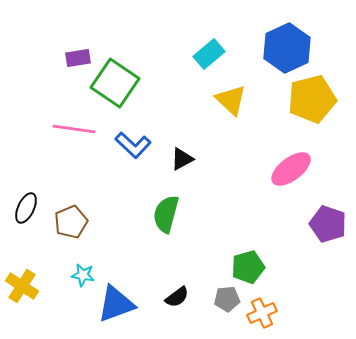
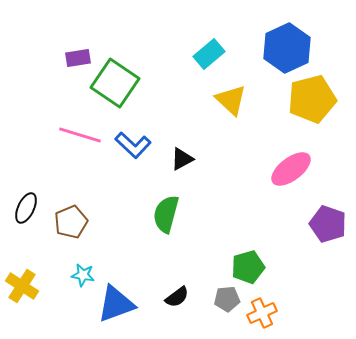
pink line: moved 6 px right, 6 px down; rotated 9 degrees clockwise
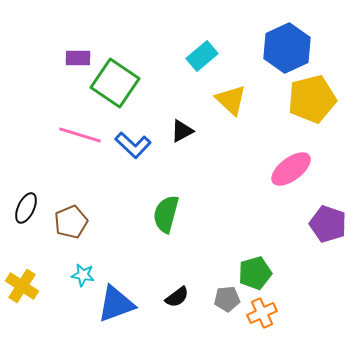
cyan rectangle: moved 7 px left, 2 px down
purple rectangle: rotated 10 degrees clockwise
black triangle: moved 28 px up
green pentagon: moved 7 px right, 6 px down
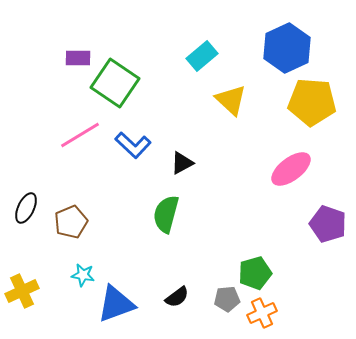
yellow pentagon: moved 3 px down; rotated 18 degrees clockwise
black triangle: moved 32 px down
pink line: rotated 48 degrees counterclockwise
yellow cross: moved 5 px down; rotated 32 degrees clockwise
